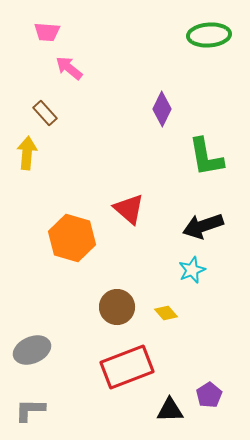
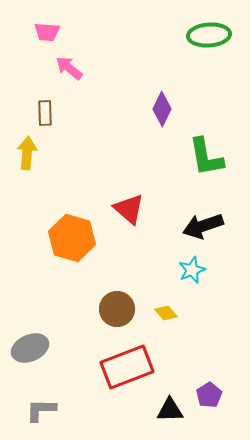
brown rectangle: rotated 40 degrees clockwise
brown circle: moved 2 px down
gray ellipse: moved 2 px left, 2 px up
gray L-shape: moved 11 px right
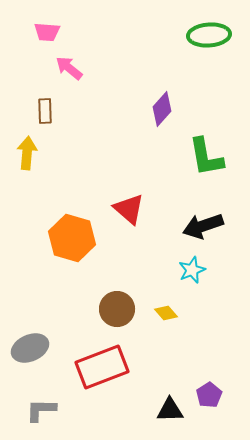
purple diamond: rotated 16 degrees clockwise
brown rectangle: moved 2 px up
red rectangle: moved 25 px left
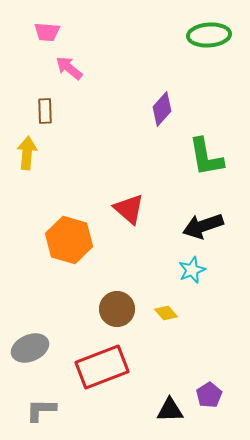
orange hexagon: moved 3 px left, 2 px down
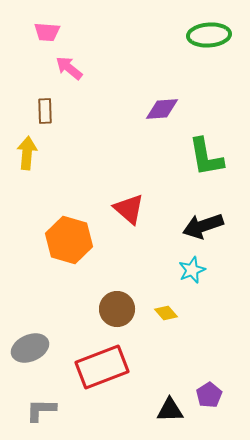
purple diamond: rotated 44 degrees clockwise
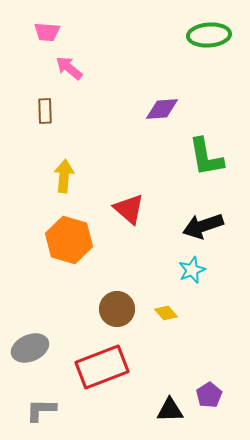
yellow arrow: moved 37 px right, 23 px down
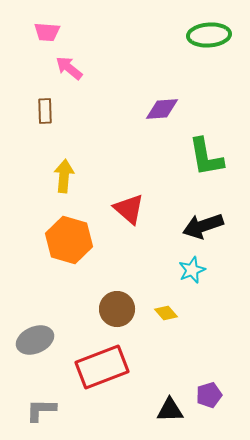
gray ellipse: moved 5 px right, 8 px up
purple pentagon: rotated 15 degrees clockwise
